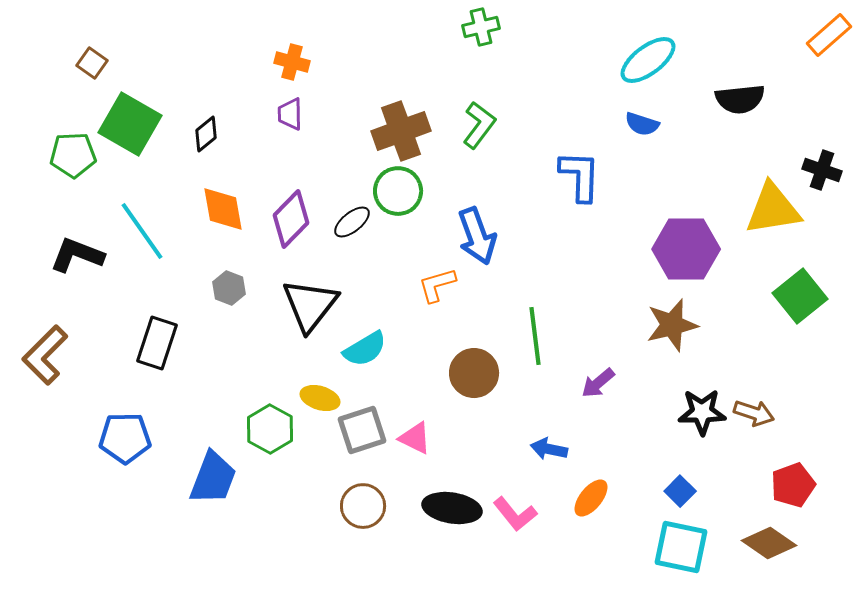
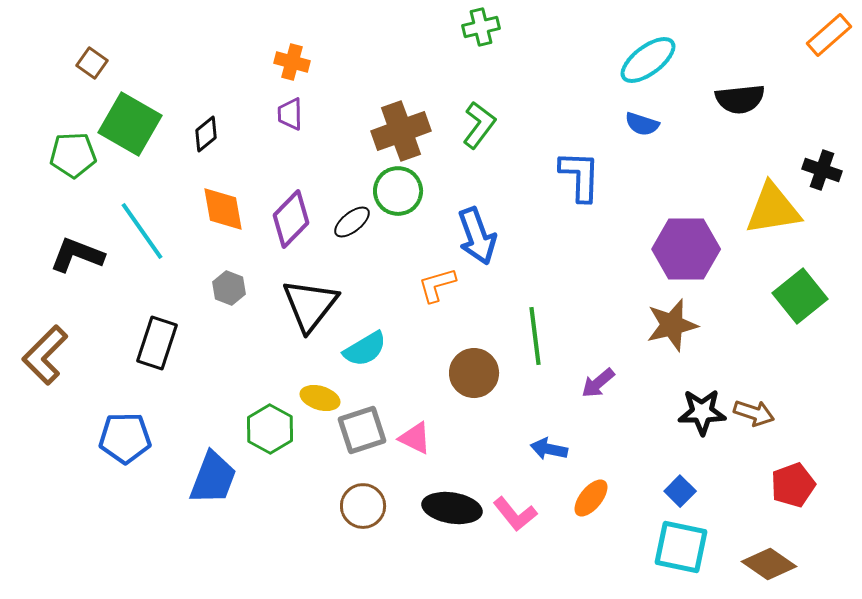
brown diamond at (769, 543): moved 21 px down
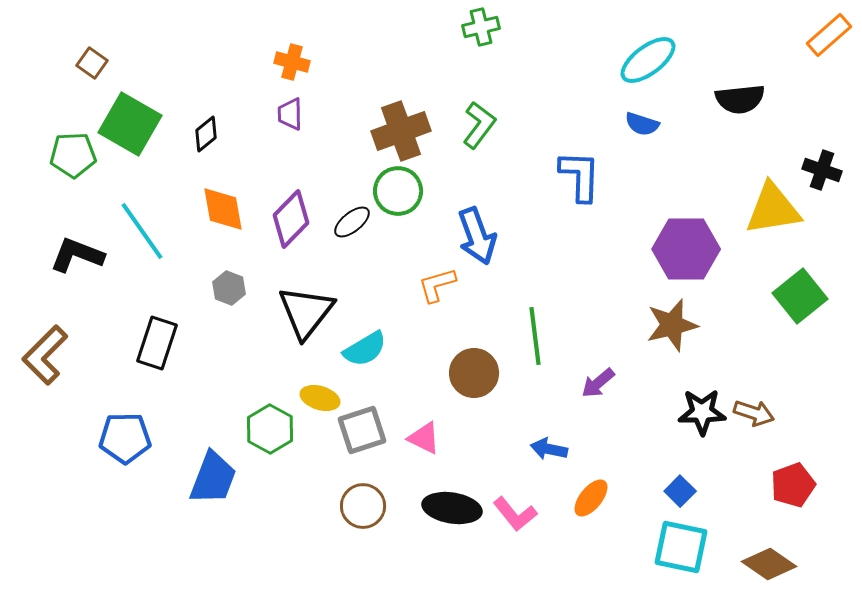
black triangle at (310, 305): moved 4 px left, 7 px down
pink triangle at (415, 438): moved 9 px right
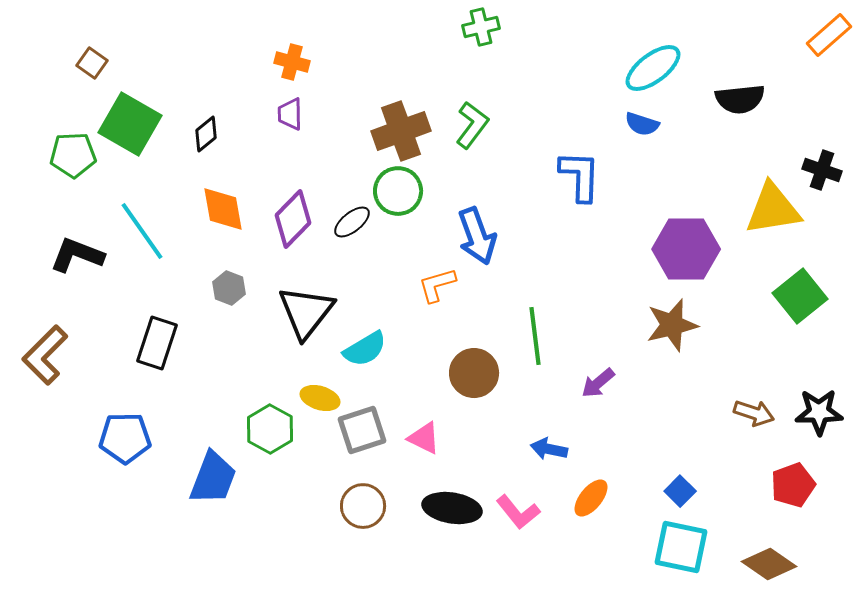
cyan ellipse at (648, 60): moved 5 px right, 8 px down
green L-shape at (479, 125): moved 7 px left
purple diamond at (291, 219): moved 2 px right
black star at (702, 412): moved 117 px right
pink L-shape at (515, 514): moved 3 px right, 2 px up
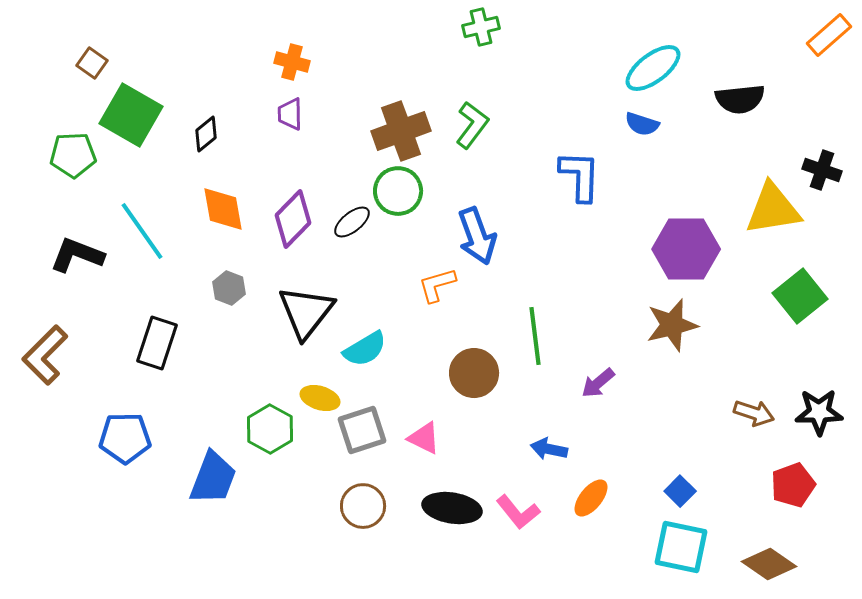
green square at (130, 124): moved 1 px right, 9 px up
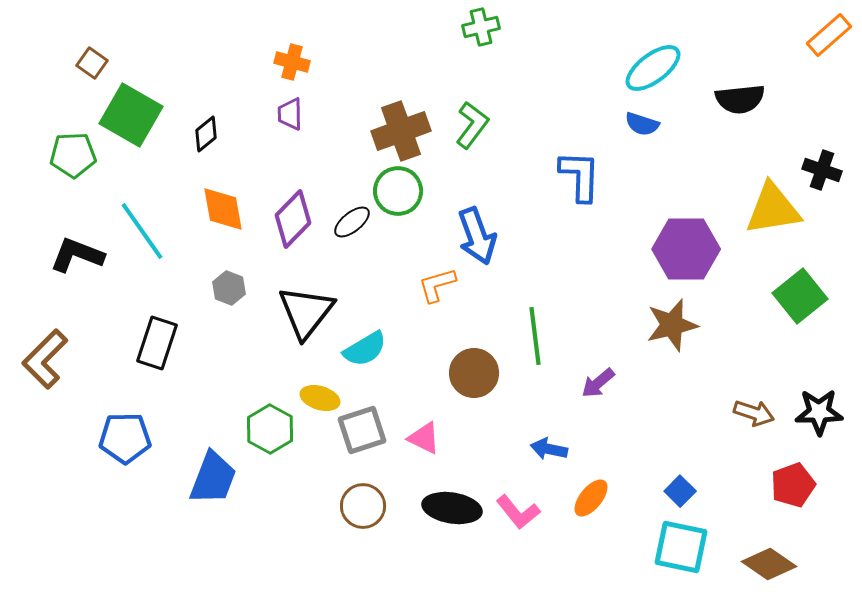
brown L-shape at (45, 355): moved 4 px down
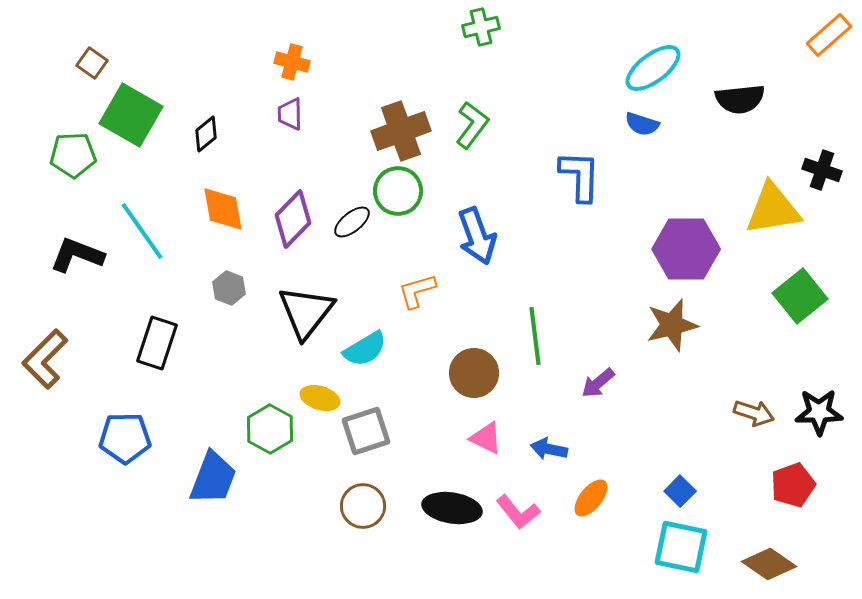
orange L-shape at (437, 285): moved 20 px left, 6 px down
gray square at (362, 430): moved 4 px right, 1 px down
pink triangle at (424, 438): moved 62 px right
